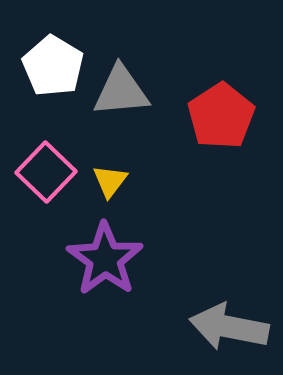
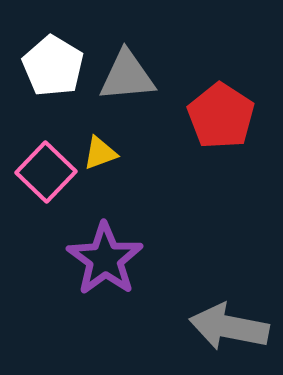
gray triangle: moved 6 px right, 15 px up
red pentagon: rotated 6 degrees counterclockwise
yellow triangle: moved 10 px left, 28 px up; rotated 33 degrees clockwise
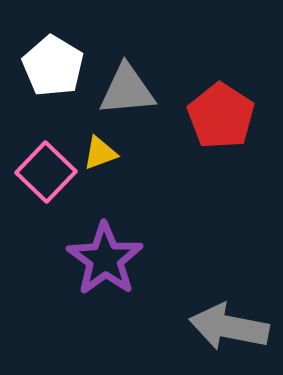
gray triangle: moved 14 px down
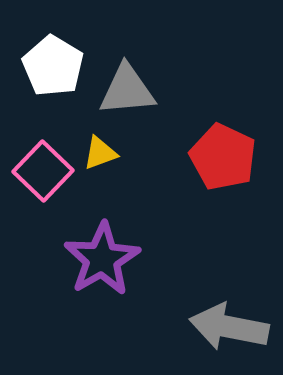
red pentagon: moved 2 px right, 41 px down; rotated 8 degrees counterclockwise
pink square: moved 3 px left, 1 px up
purple star: moved 3 px left; rotated 6 degrees clockwise
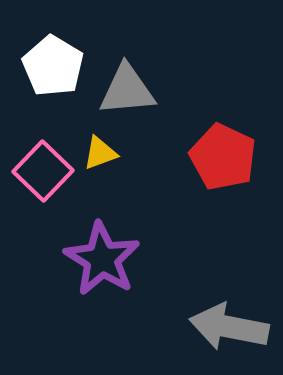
purple star: rotated 10 degrees counterclockwise
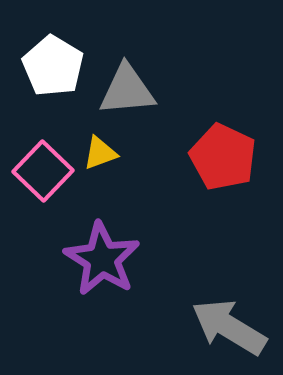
gray arrow: rotated 20 degrees clockwise
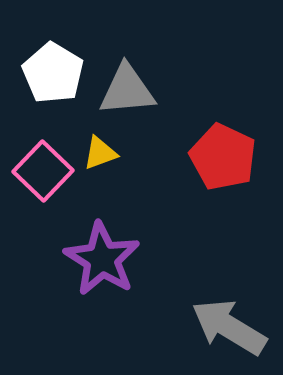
white pentagon: moved 7 px down
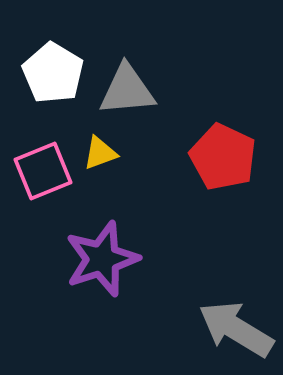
pink square: rotated 24 degrees clockwise
purple star: rotated 22 degrees clockwise
gray arrow: moved 7 px right, 2 px down
